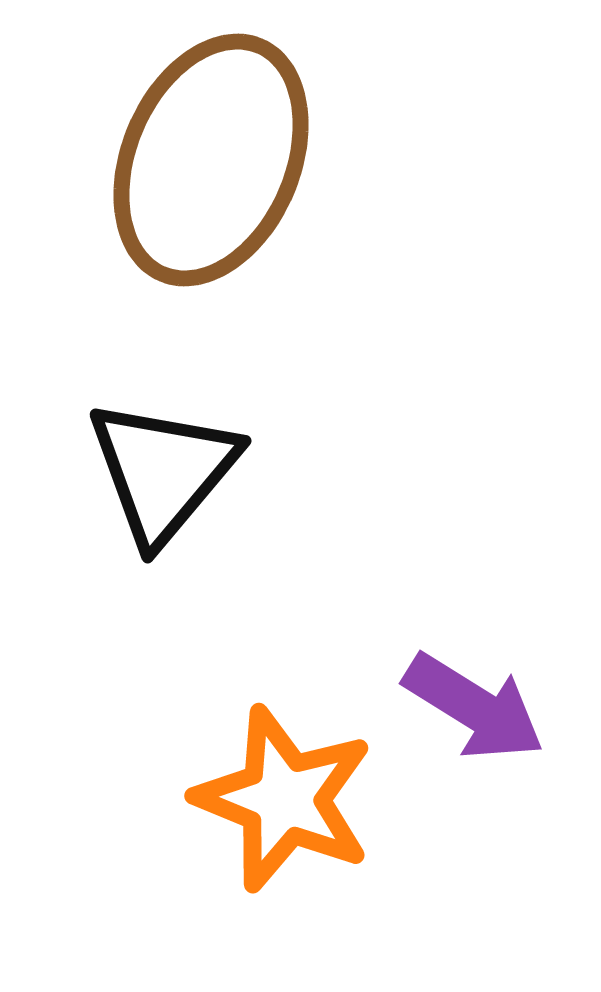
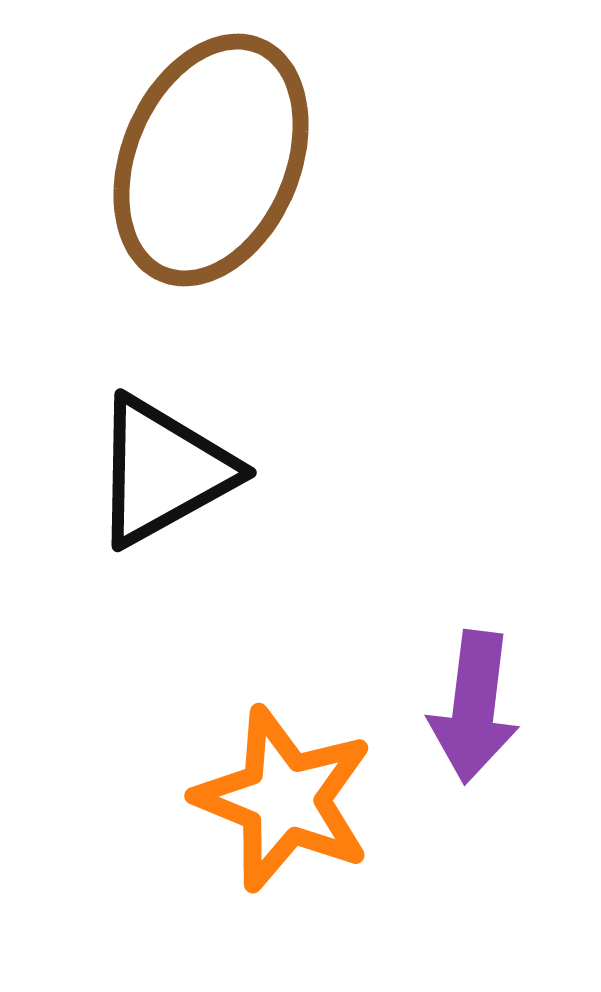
black triangle: rotated 21 degrees clockwise
purple arrow: rotated 65 degrees clockwise
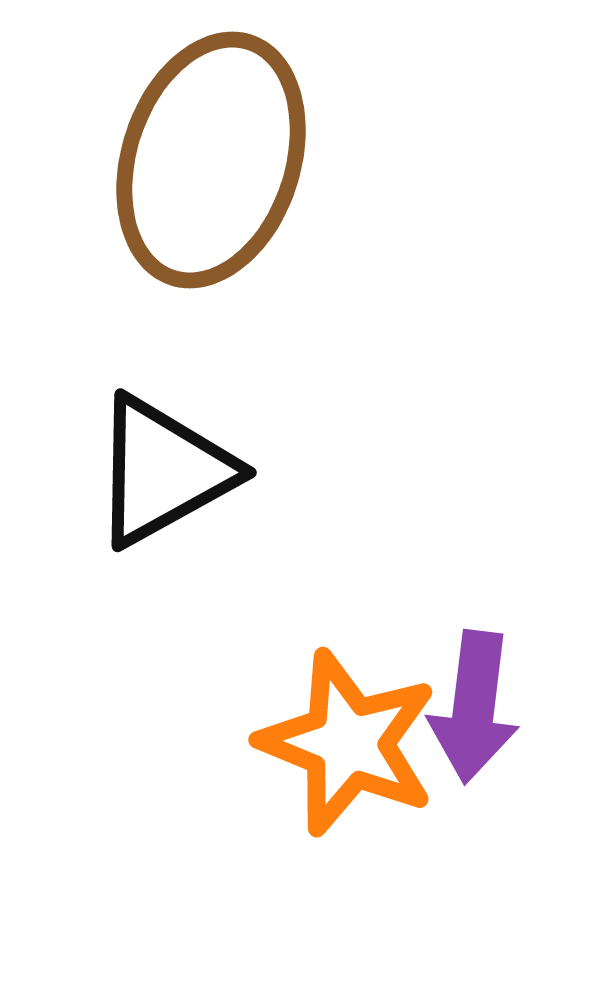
brown ellipse: rotated 5 degrees counterclockwise
orange star: moved 64 px right, 56 px up
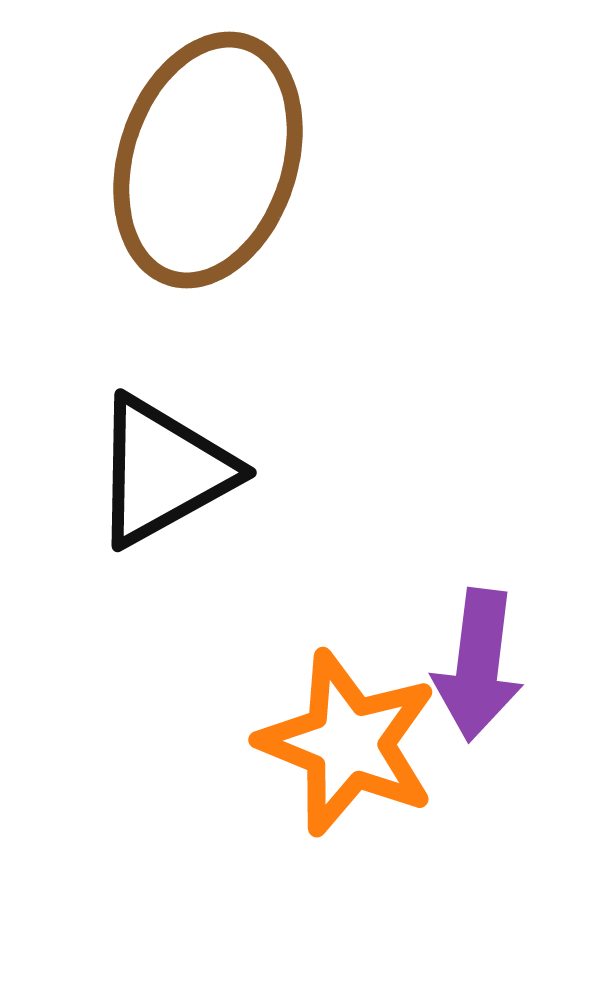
brown ellipse: moved 3 px left
purple arrow: moved 4 px right, 42 px up
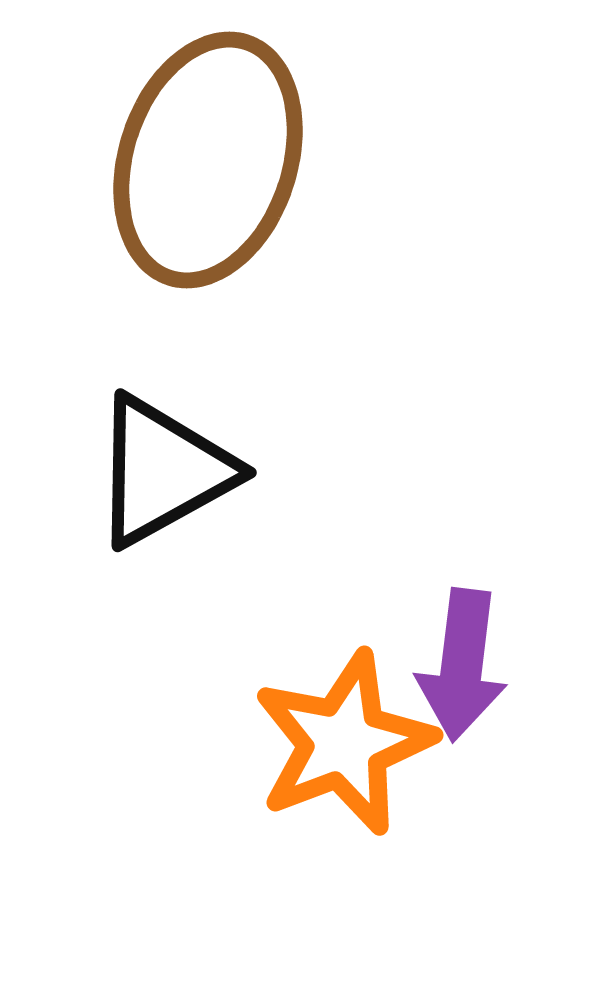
purple arrow: moved 16 px left
orange star: moved 4 px left; rotated 29 degrees clockwise
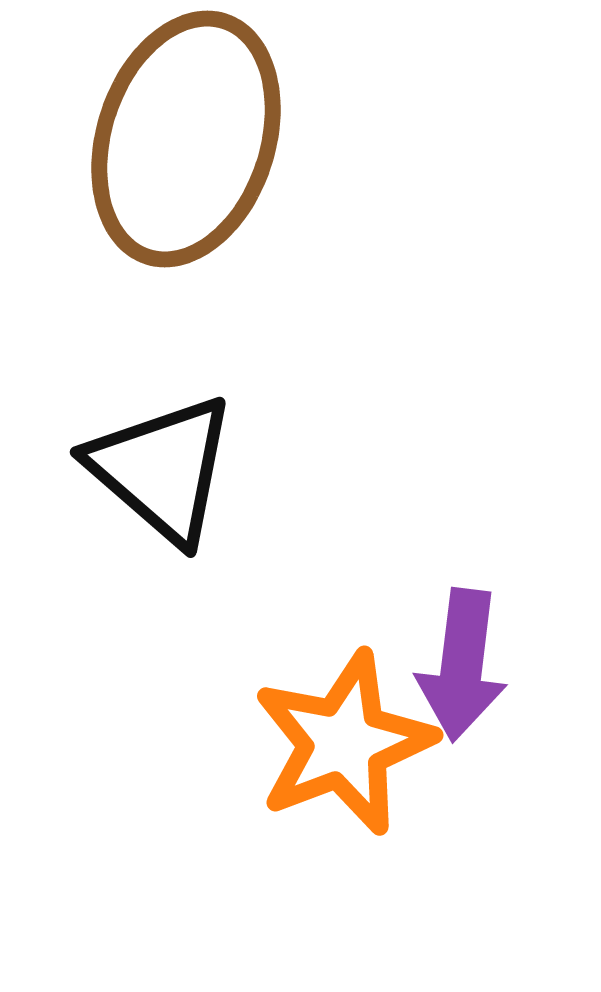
brown ellipse: moved 22 px left, 21 px up
black triangle: moved 1 px left, 2 px up; rotated 50 degrees counterclockwise
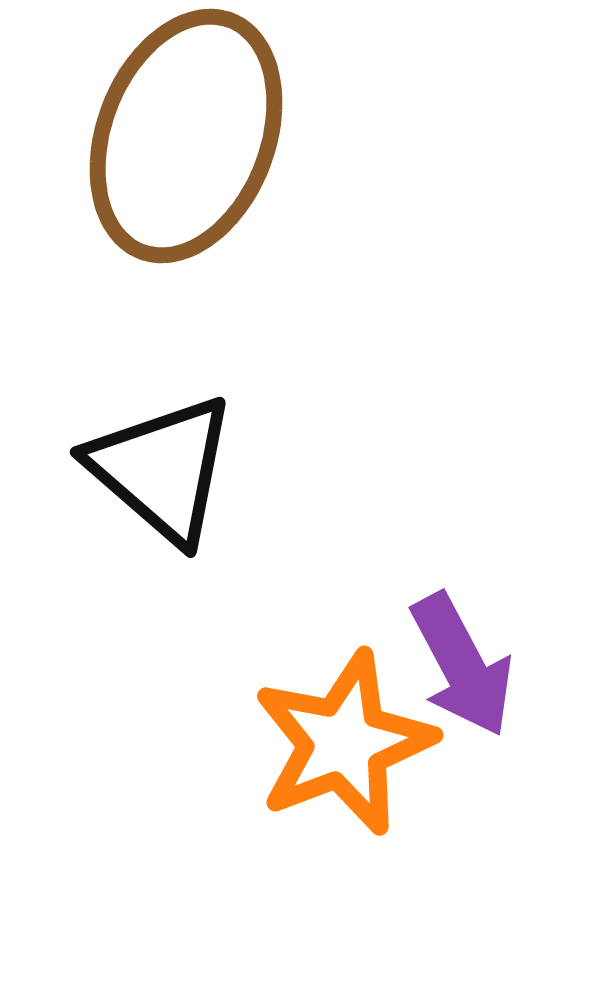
brown ellipse: moved 3 px up; rotated 3 degrees clockwise
purple arrow: rotated 35 degrees counterclockwise
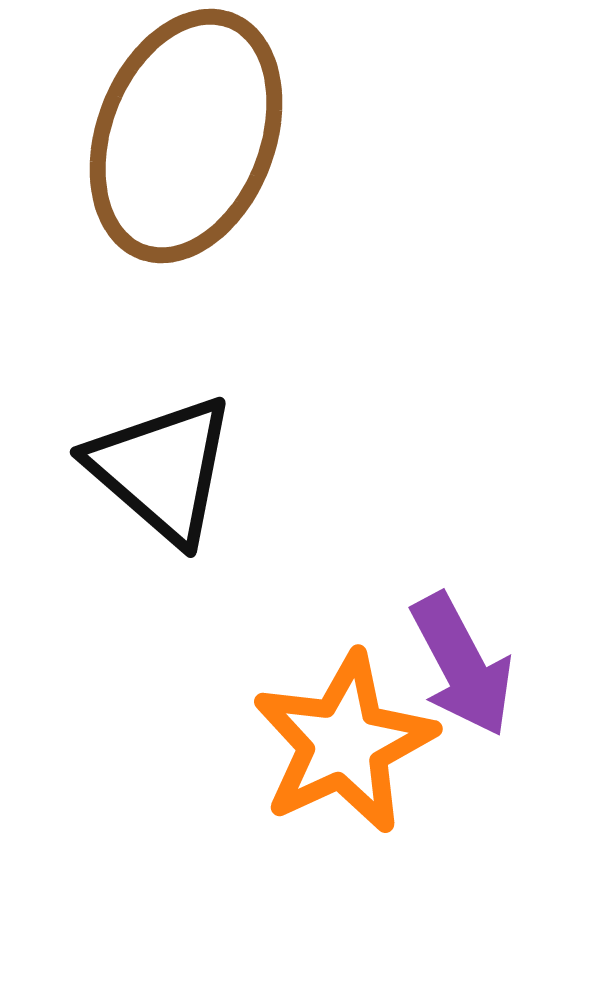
orange star: rotated 4 degrees counterclockwise
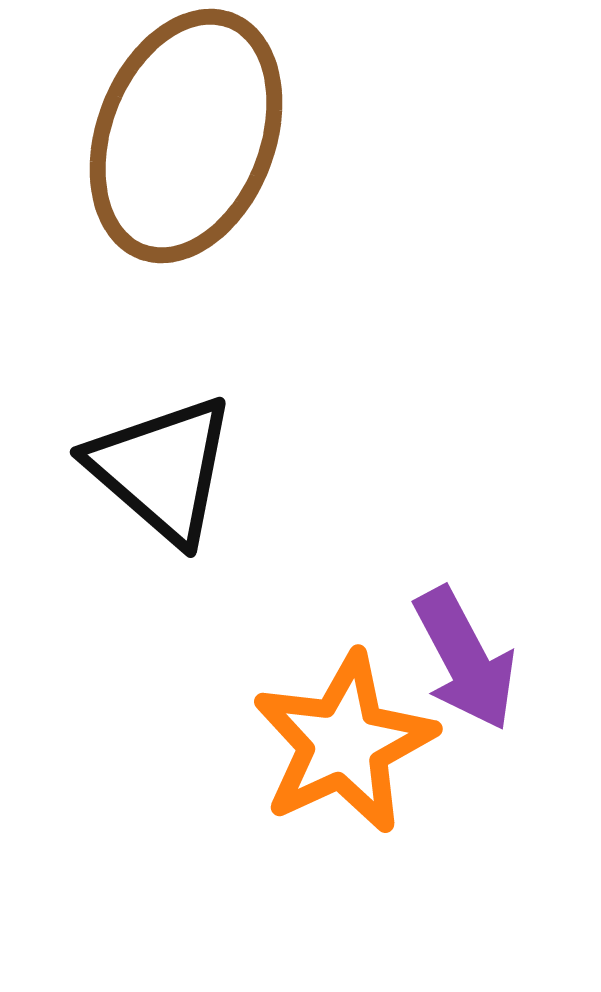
purple arrow: moved 3 px right, 6 px up
